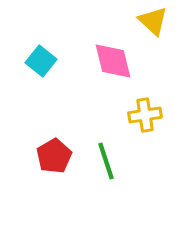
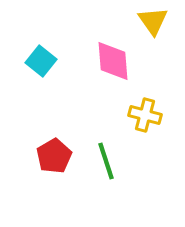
yellow triangle: rotated 12 degrees clockwise
pink diamond: rotated 9 degrees clockwise
yellow cross: rotated 24 degrees clockwise
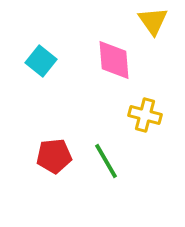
pink diamond: moved 1 px right, 1 px up
red pentagon: rotated 24 degrees clockwise
green line: rotated 12 degrees counterclockwise
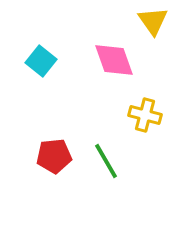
pink diamond: rotated 15 degrees counterclockwise
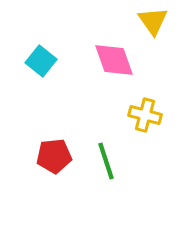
green line: rotated 12 degrees clockwise
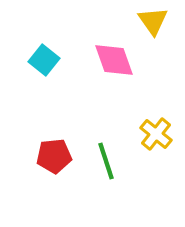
cyan square: moved 3 px right, 1 px up
yellow cross: moved 11 px right, 19 px down; rotated 24 degrees clockwise
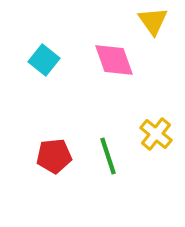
green line: moved 2 px right, 5 px up
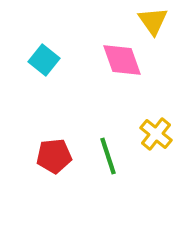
pink diamond: moved 8 px right
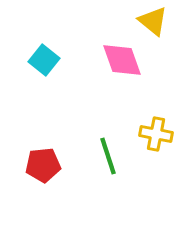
yellow triangle: rotated 16 degrees counterclockwise
yellow cross: rotated 28 degrees counterclockwise
red pentagon: moved 11 px left, 9 px down
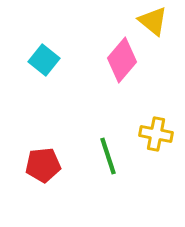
pink diamond: rotated 60 degrees clockwise
